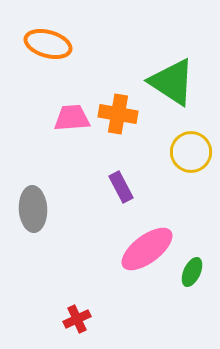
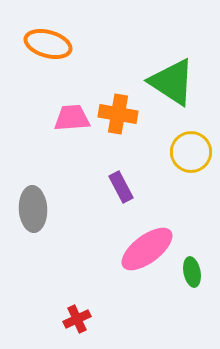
green ellipse: rotated 36 degrees counterclockwise
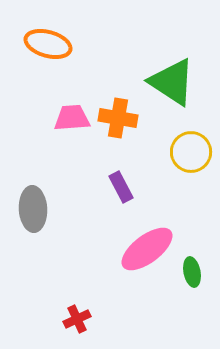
orange cross: moved 4 px down
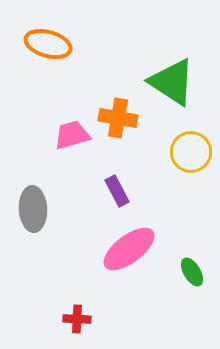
pink trapezoid: moved 17 px down; rotated 12 degrees counterclockwise
purple rectangle: moved 4 px left, 4 px down
pink ellipse: moved 18 px left
green ellipse: rotated 20 degrees counterclockwise
red cross: rotated 28 degrees clockwise
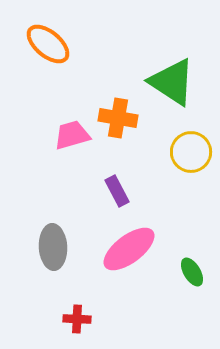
orange ellipse: rotated 24 degrees clockwise
gray ellipse: moved 20 px right, 38 px down
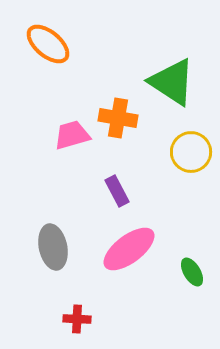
gray ellipse: rotated 9 degrees counterclockwise
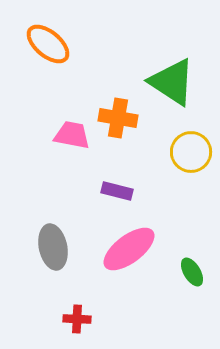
pink trapezoid: rotated 27 degrees clockwise
purple rectangle: rotated 48 degrees counterclockwise
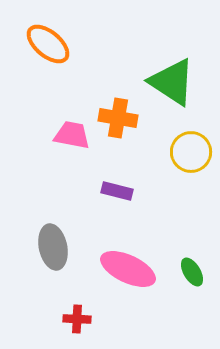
pink ellipse: moved 1 px left, 20 px down; rotated 62 degrees clockwise
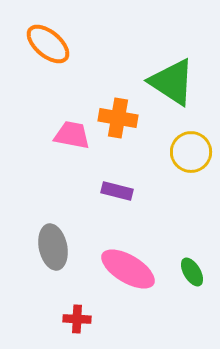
pink ellipse: rotated 6 degrees clockwise
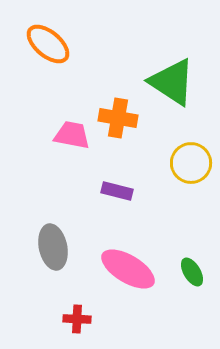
yellow circle: moved 11 px down
